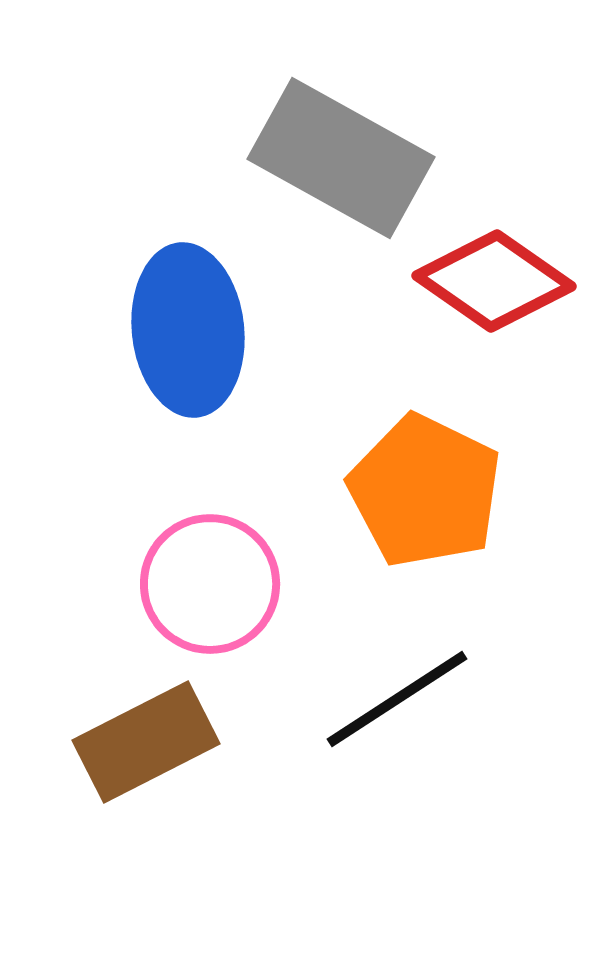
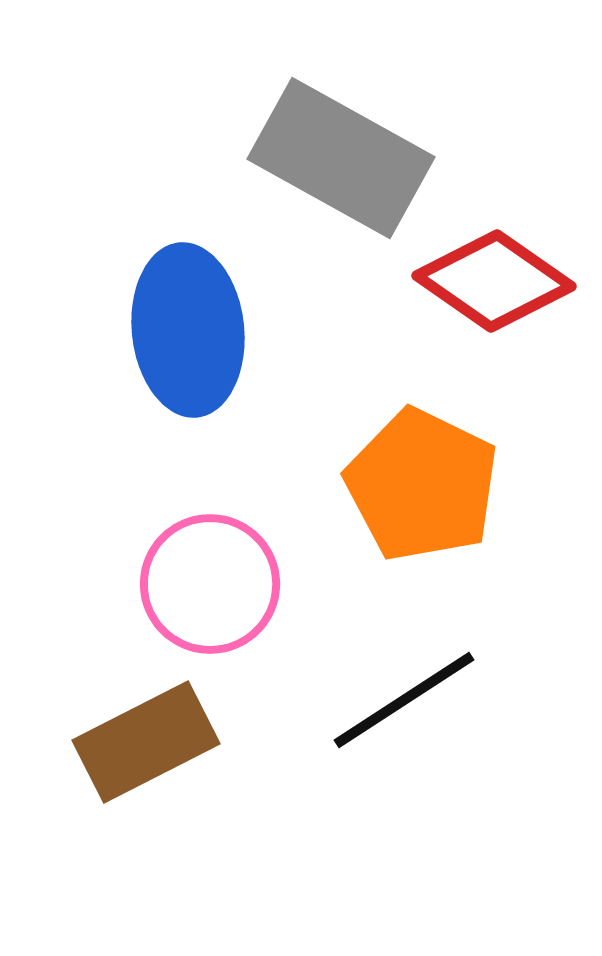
orange pentagon: moved 3 px left, 6 px up
black line: moved 7 px right, 1 px down
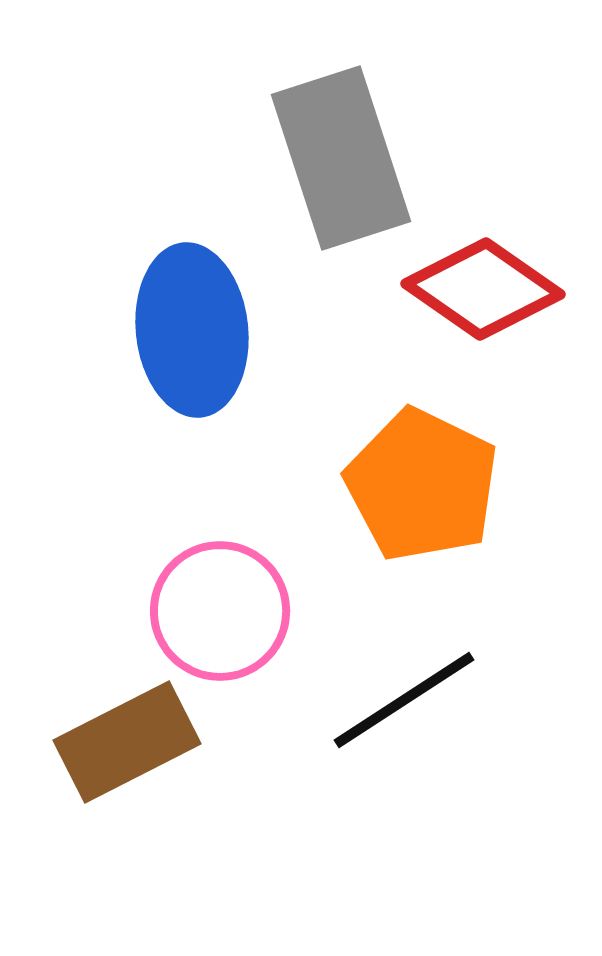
gray rectangle: rotated 43 degrees clockwise
red diamond: moved 11 px left, 8 px down
blue ellipse: moved 4 px right
pink circle: moved 10 px right, 27 px down
brown rectangle: moved 19 px left
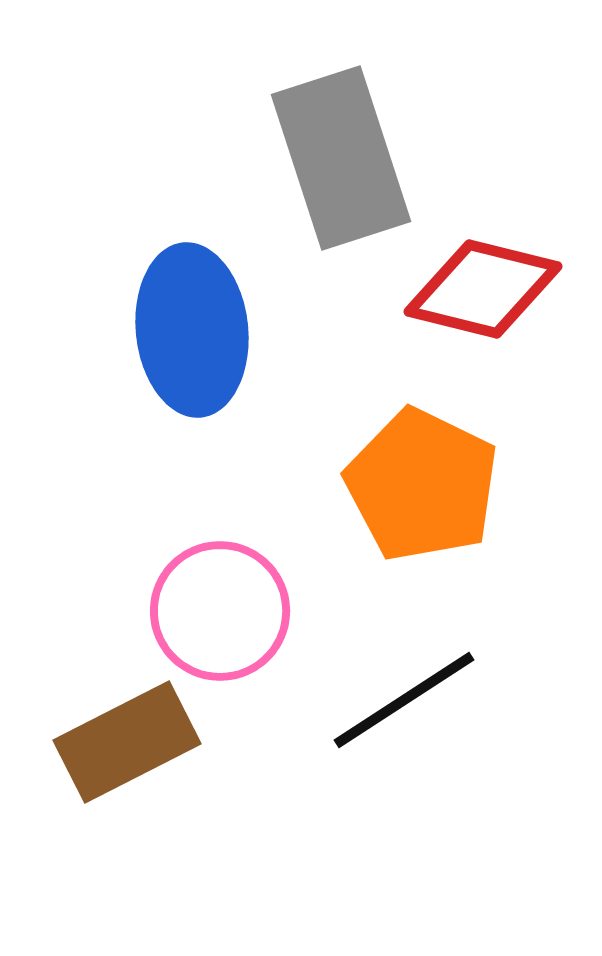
red diamond: rotated 21 degrees counterclockwise
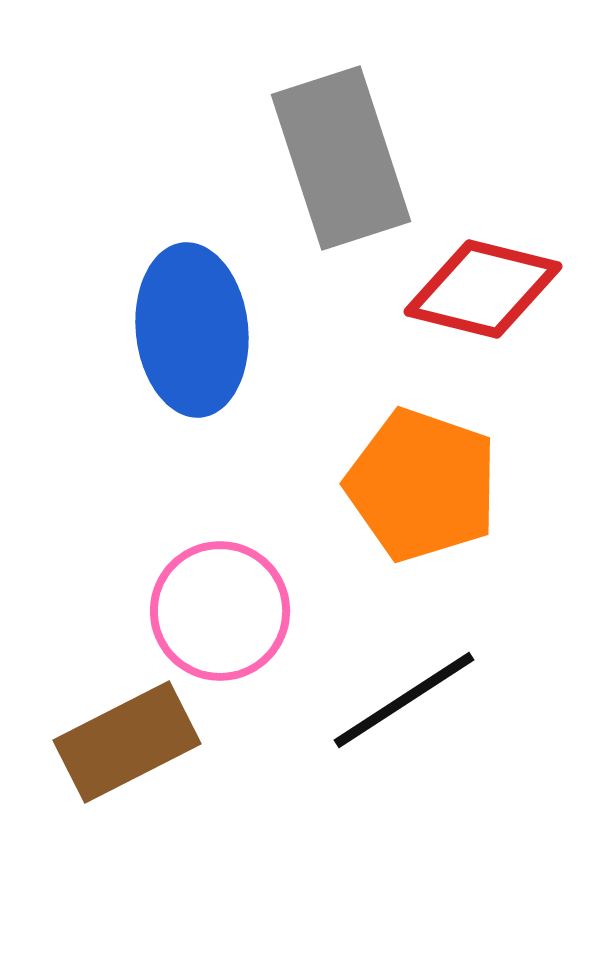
orange pentagon: rotated 7 degrees counterclockwise
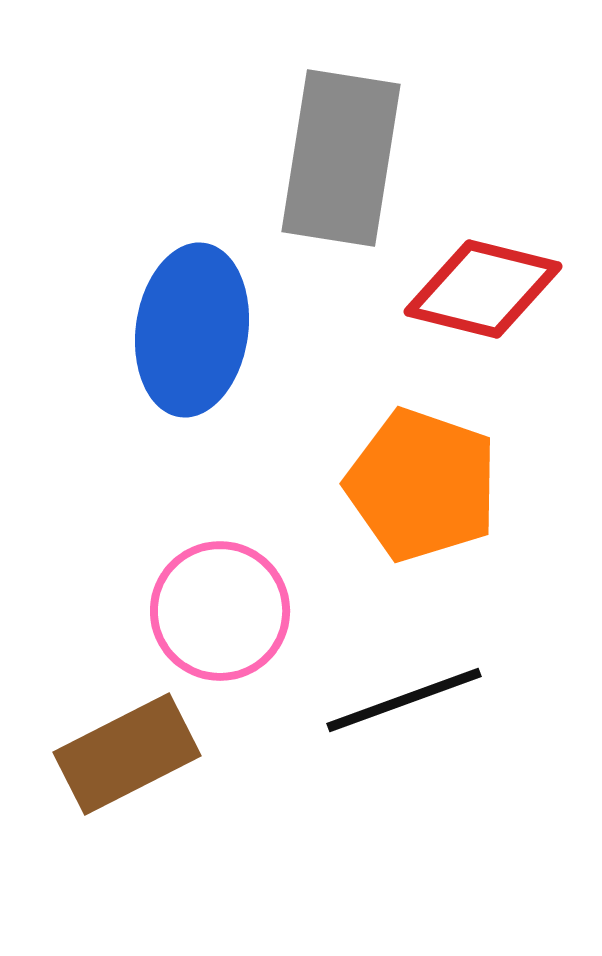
gray rectangle: rotated 27 degrees clockwise
blue ellipse: rotated 14 degrees clockwise
black line: rotated 13 degrees clockwise
brown rectangle: moved 12 px down
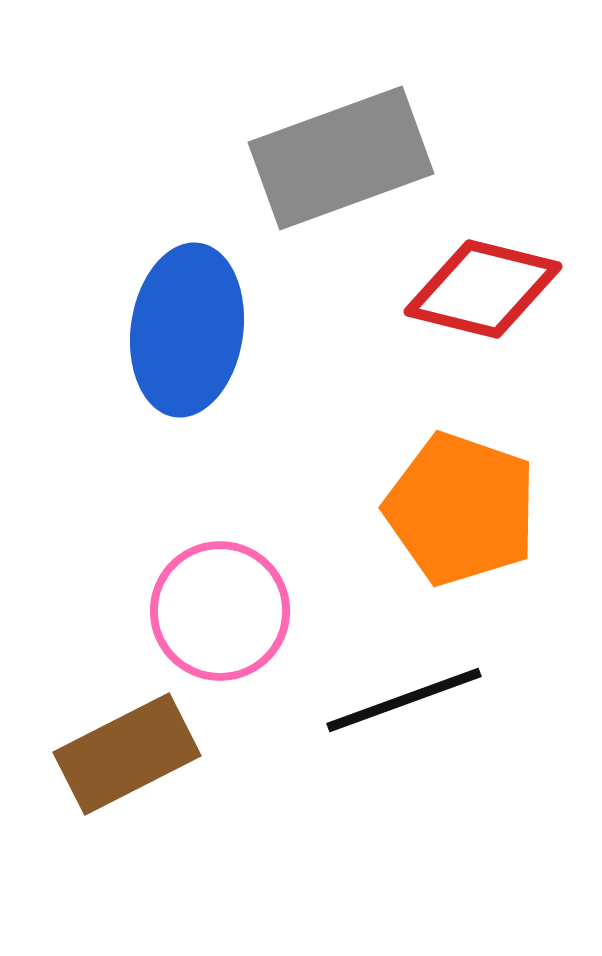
gray rectangle: rotated 61 degrees clockwise
blue ellipse: moved 5 px left
orange pentagon: moved 39 px right, 24 px down
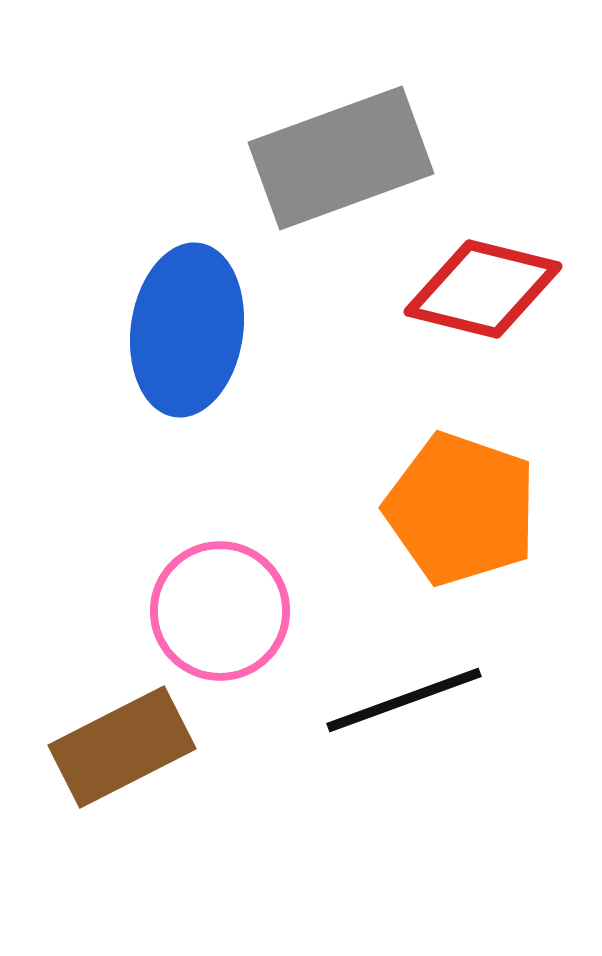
brown rectangle: moved 5 px left, 7 px up
